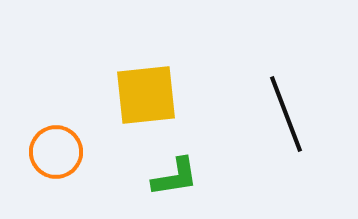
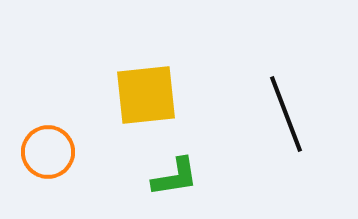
orange circle: moved 8 px left
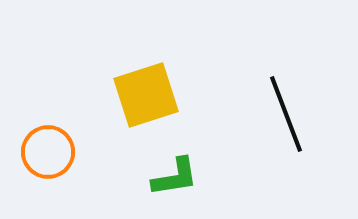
yellow square: rotated 12 degrees counterclockwise
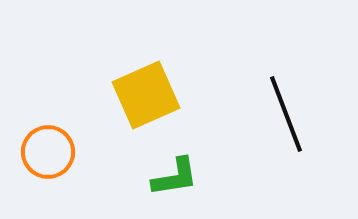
yellow square: rotated 6 degrees counterclockwise
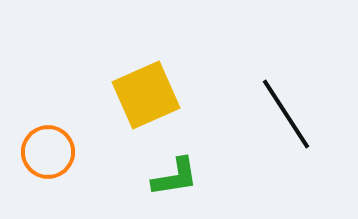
black line: rotated 12 degrees counterclockwise
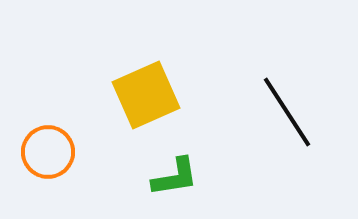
black line: moved 1 px right, 2 px up
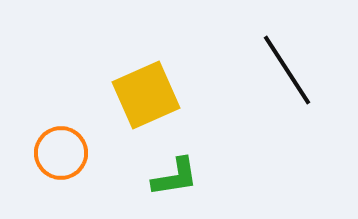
black line: moved 42 px up
orange circle: moved 13 px right, 1 px down
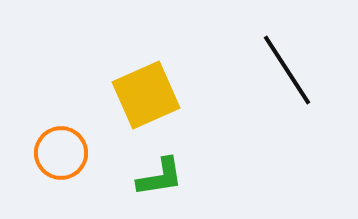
green L-shape: moved 15 px left
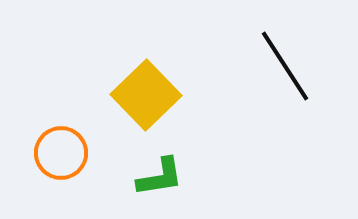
black line: moved 2 px left, 4 px up
yellow square: rotated 20 degrees counterclockwise
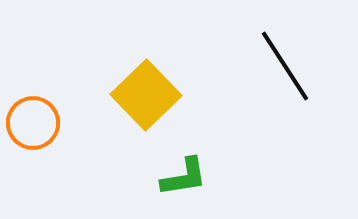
orange circle: moved 28 px left, 30 px up
green L-shape: moved 24 px right
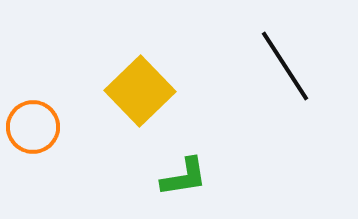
yellow square: moved 6 px left, 4 px up
orange circle: moved 4 px down
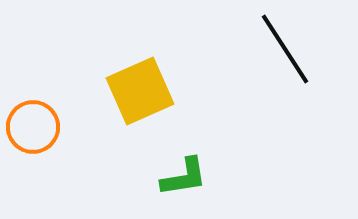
black line: moved 17 px up
yellow square: rotated 20 degrees clockwise
